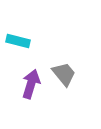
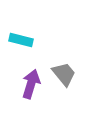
cyan rectangle: moved 3 px right, 1 px up
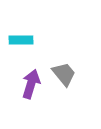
cyan rectangle: rotated 15 degrees counterclockwise
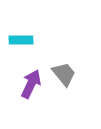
purple arrow: rotated 8 degrees clockwise
